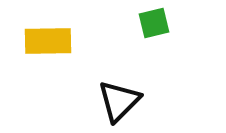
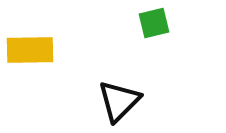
yellow rectangle: moved 18 px left, 9 px down
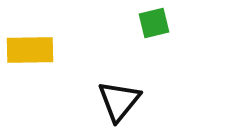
black triangle: rotated 6 degrees counterclockwise
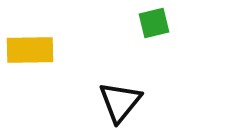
black triangle: moved 1 px right, 1 px down
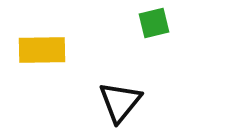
yellow rectangle: moved 12 px right
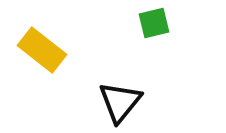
yellow rectangle: rotated 39 degrees clockwise
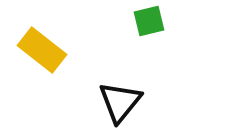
green square: moved 5 px left, 2 px up
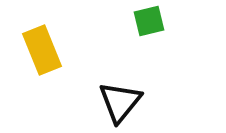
yellow rectangle: rotated 30 degrees clockwise
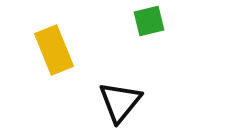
yellow rectangle: moved 12 px right
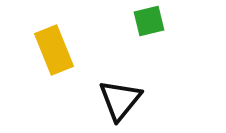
black triangle: moved 2 px up
